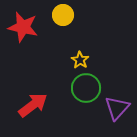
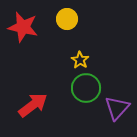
yellow circle: moved 4 px right, 4 px down
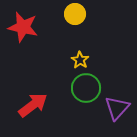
yellow circle: moved 8 px right, 5 px up
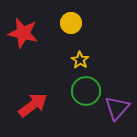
yellow circle: moved 4 px left, 9 px down
red star: moved 6 px down
green circle: moved 3 px down
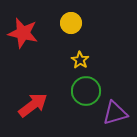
purple triangle: moved 2 px left, 5 px down; rotated 32 degrees clockwise
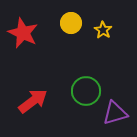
red star: rotated 12 degrees clockwise
yellow star: moved 23 px right, 30 px up
red arrow: moved 4 px up
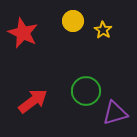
yellow circle: moved 2 px right, 2 px up
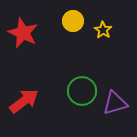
green circle: moved 4 px left
red arrow: moved 9 px left
purple triangle: moved 10 px up
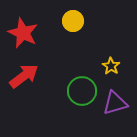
yellow star: moved 8 px right, 36 px down
red arrow: moved 25 px up
